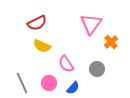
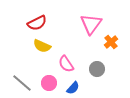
gray line: rotated 25 degrees counterclockwise
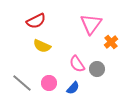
red semicircle: moved 1 px left, 2 px up
pink semicircle: moved 11 px right
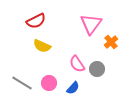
gray line: rotated 10 degrees counterclockwise
